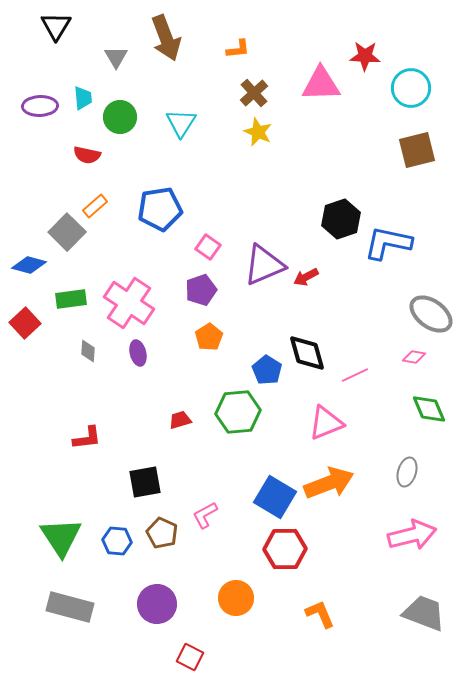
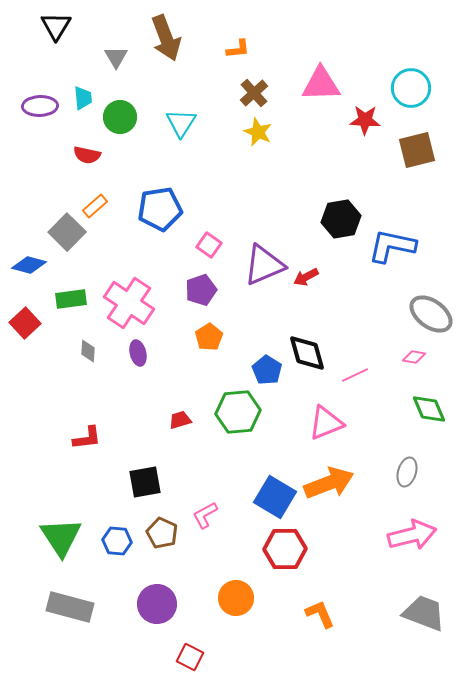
red star at (365, 56): moved 64 px down
black hexagon at (341, 219): rotated 9 degrees clockwise
blue L-shape at (388, 243): moved 4 px right, 3 px down
pink square at (208, 247): moved 1 px right, 2 px up
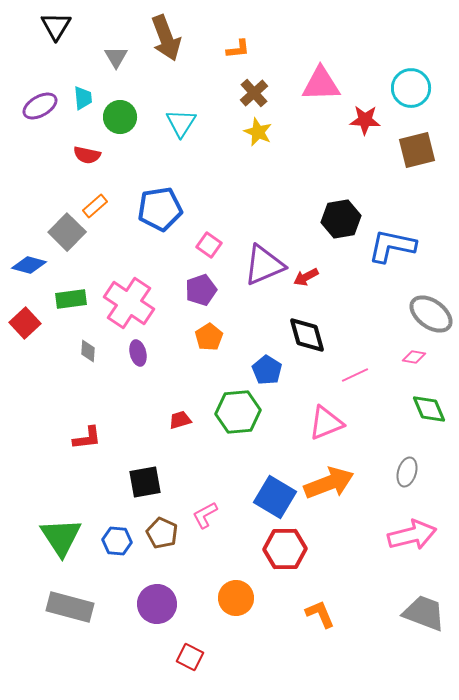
purple ellipse at (40, 106): rotated 28 degrees counterclockwise
black diamond at (307, 353): moved 18 px up
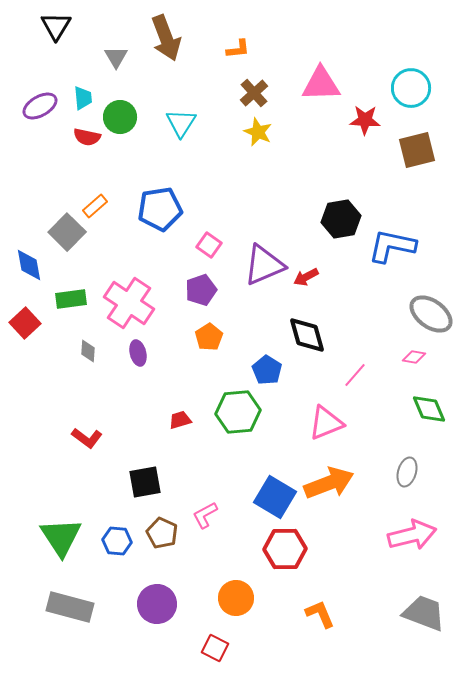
red semicircle at (87, 155): moved 18 px up
blue diamond at (29, 265): rotated 64 degrees clockwise
pink line at (355, 375): rotated 24 degrees counterclockwise
red L-shape at (87, 438): rotated 44 degrees clockwise
red square at (190, 657): moved 25 px right, 9 px up
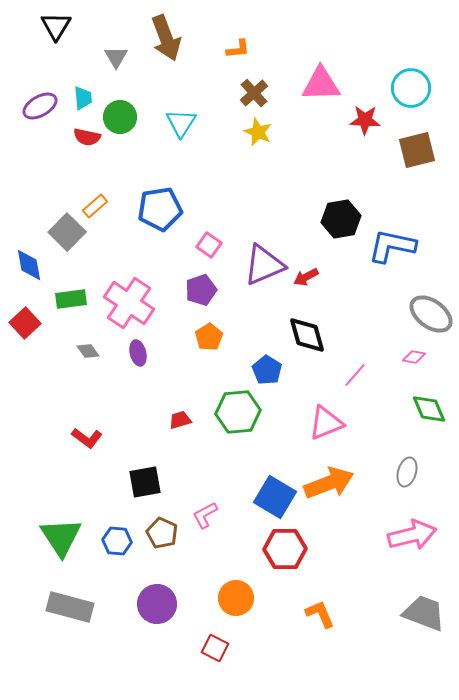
gray diamond at (88, 351): rotated 40 degrees counterclockwise
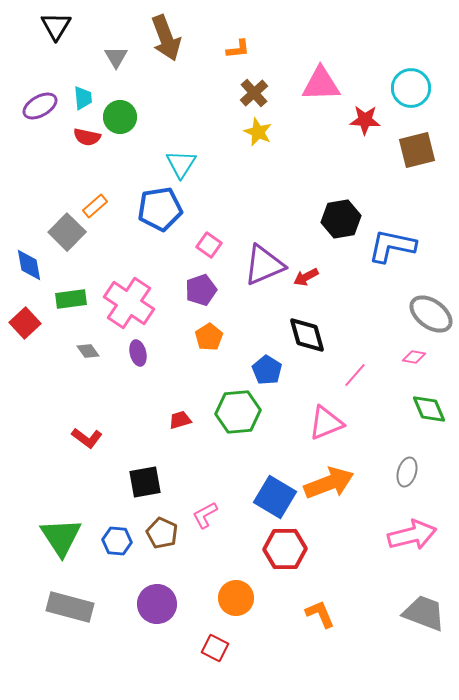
cyan triangle at (181, 123): moved 41 px down
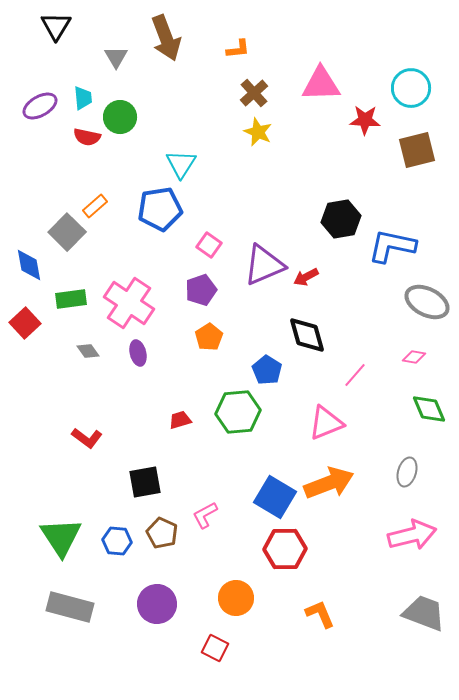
gray ellipse at (431, 314): moved 4 px left, 12 px up; rotated 9 degrees counterclockwise
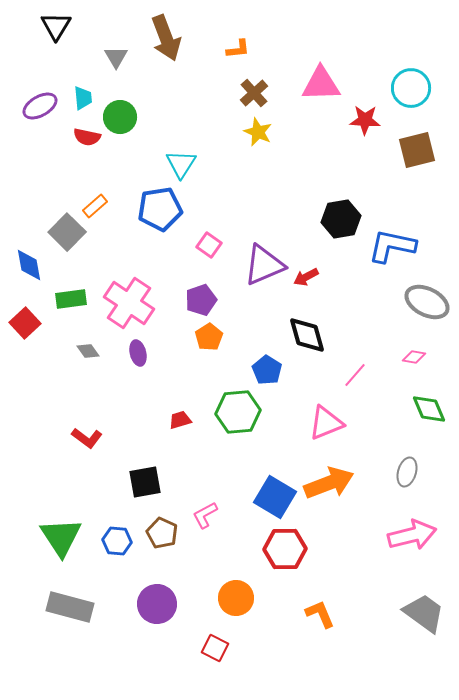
purple pentagon at (201, 290): moved 10 px down
gray trapezoid at (424, 613): rotated 15 degrees clockwise
